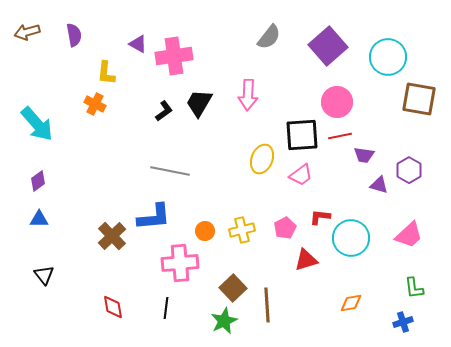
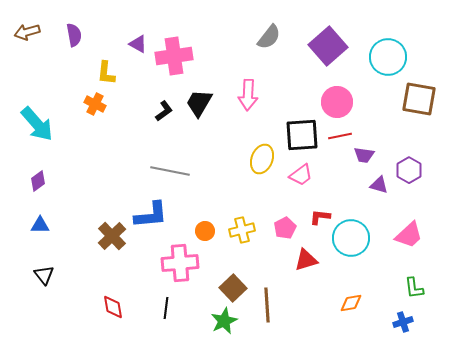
blue L-shape at (154, 217): moved 3 px left, 2 px up
blue triangle at (39, 219): moved 1 px right, 6 px down
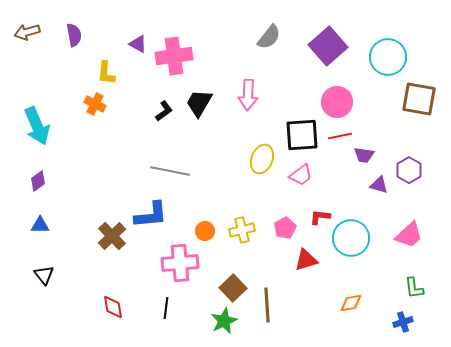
cyan arrow at (37, 124): moved 2 px down; rotated 18 degrees clockwise
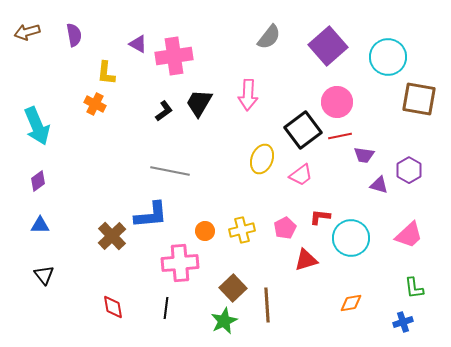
black square at (302, 135): moved 1 px right, 5 px up; rotated 33 degrees counterclockwise
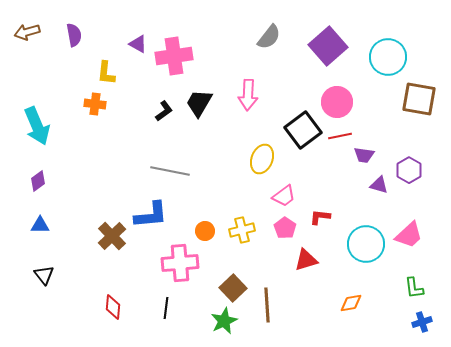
orange cross at (95, 104): rotated 20 degrees counterclockwise
pink trapezoid at (301, 175): moved 17 px left, 21 px down
pink pentagon at (285, 228): rotated 10 degrees counterclockwise
cyan circle at (351, 238): moved 15 px right, 6 px down
red diamond at (113, 307): rotated 15 degrees clockwise
blue cross at (403, 322): moved 19 px right
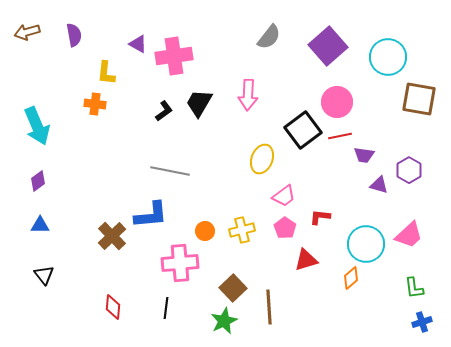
orange diamond at (351, 303): moved 25 px up; rotated 30 degrees counterclockwise
brown line at (267, 305): moved 2 px right, 2 px down
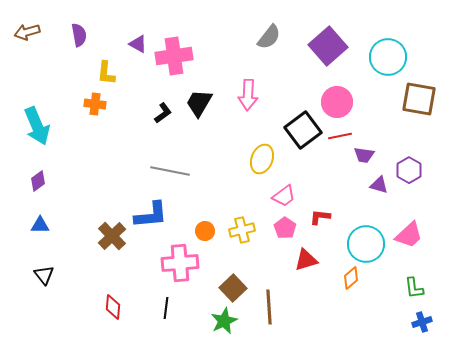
purple semicircle at (74, 35): moved 5 px right
black L-shape at (164, 111): moved 1 px left, 2 px down
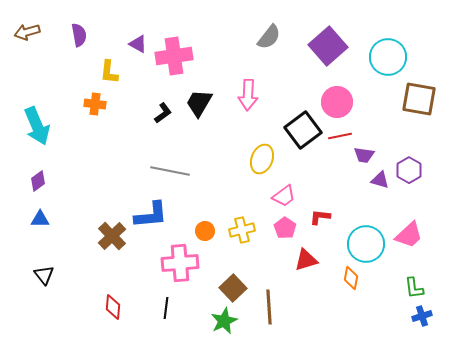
yellow L-shape at (106, 73): moved 3 px right, 1 px up
purple triangle at (379, 185): moved 1 px right, 5 px up
blue triangle at (40, 225): moved 6 px up
orange diamond at (351, 278): rotated 40 degrees counterclockwise
blue cross at (422, 322): moved 6 px up
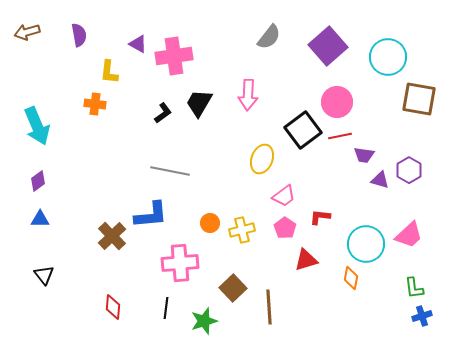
orange circle at (205, 231): moved 5 px right, 8 px up
green star at (224, 321): moved 20 px left; rotated 8 degrees clockwise
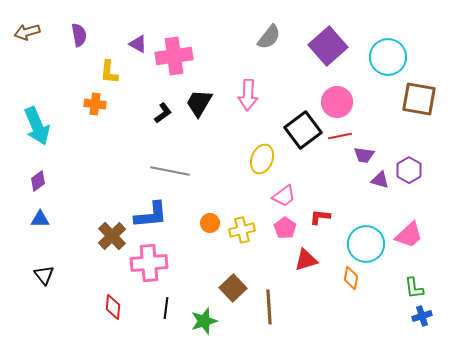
pink cross at (180, 263): moved 31 px left
